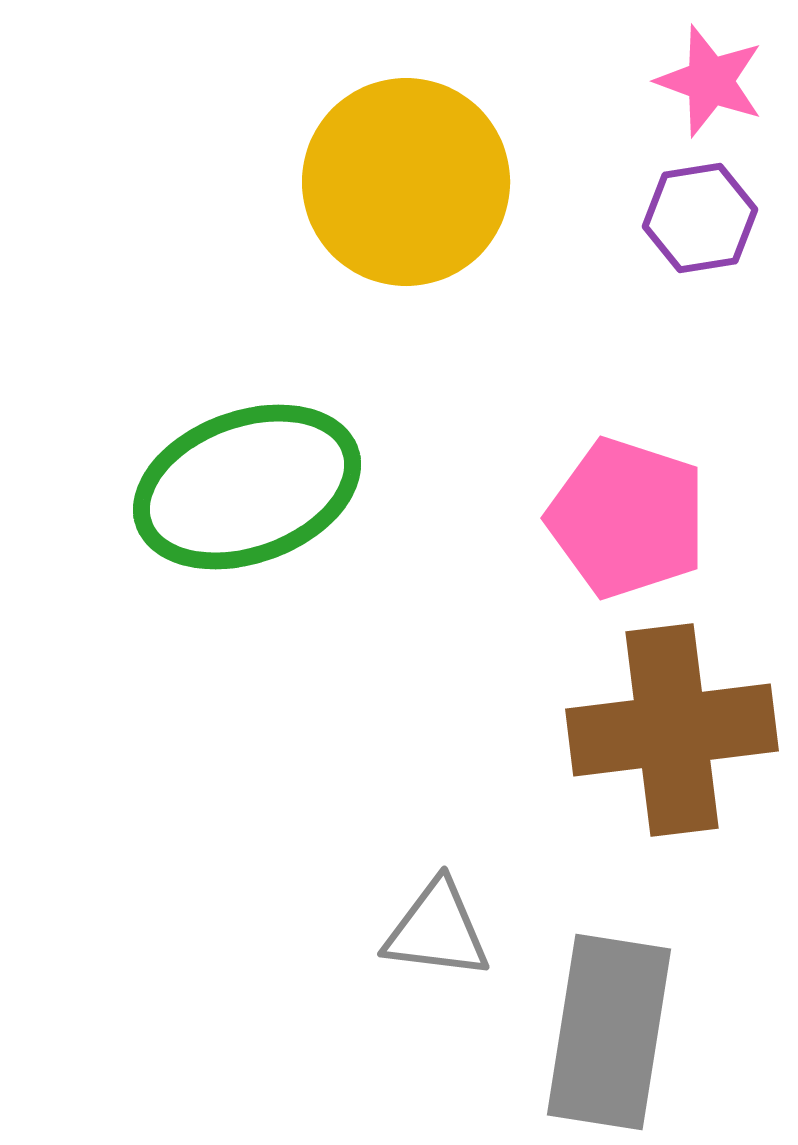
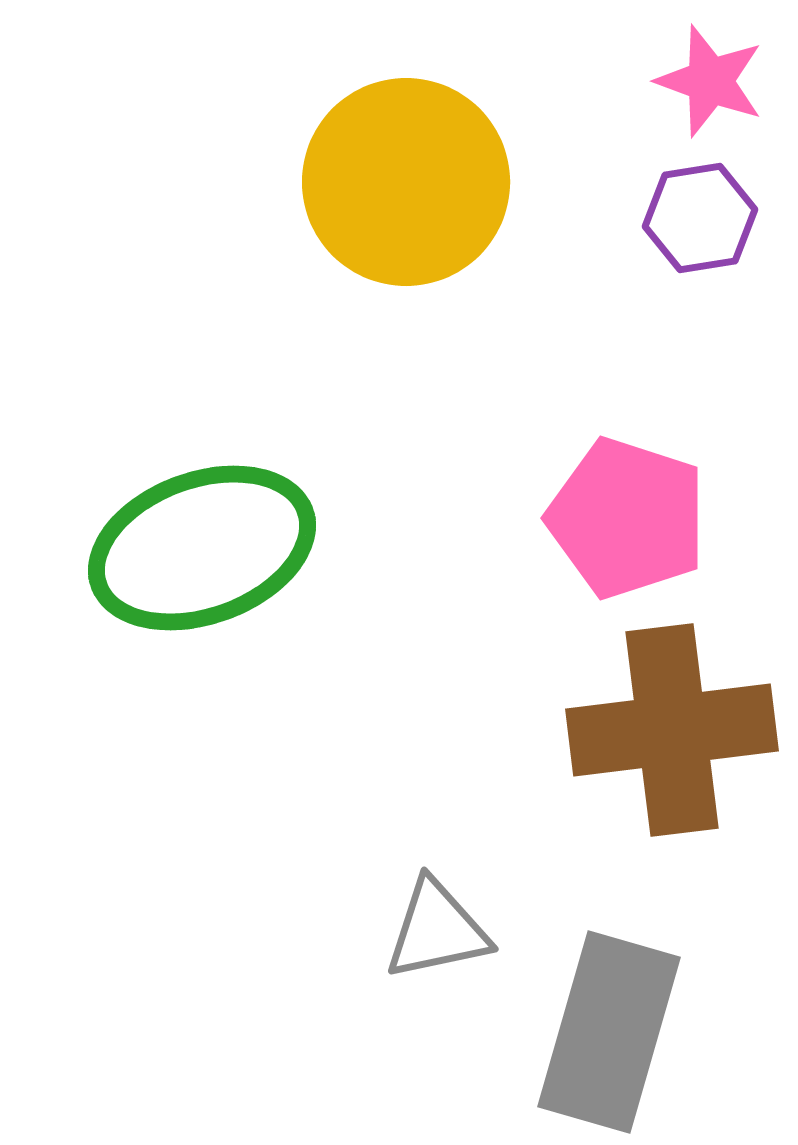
green ellipse: moved 45 px left, 61 px down
gray triangle: rotated 19 degrees counterclockwise
gray rectangle: rotated 7 degrees clockwise
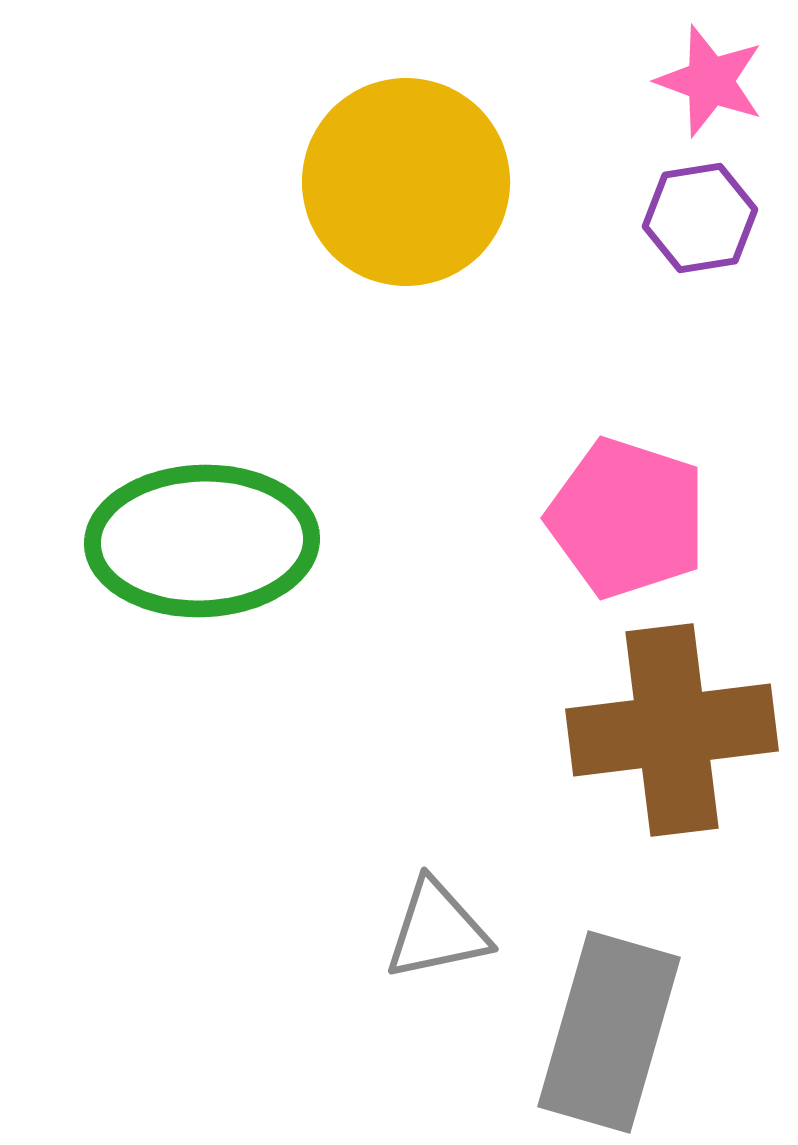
green ellipse: moved 7 px up; rotated 18 degrees clockwise
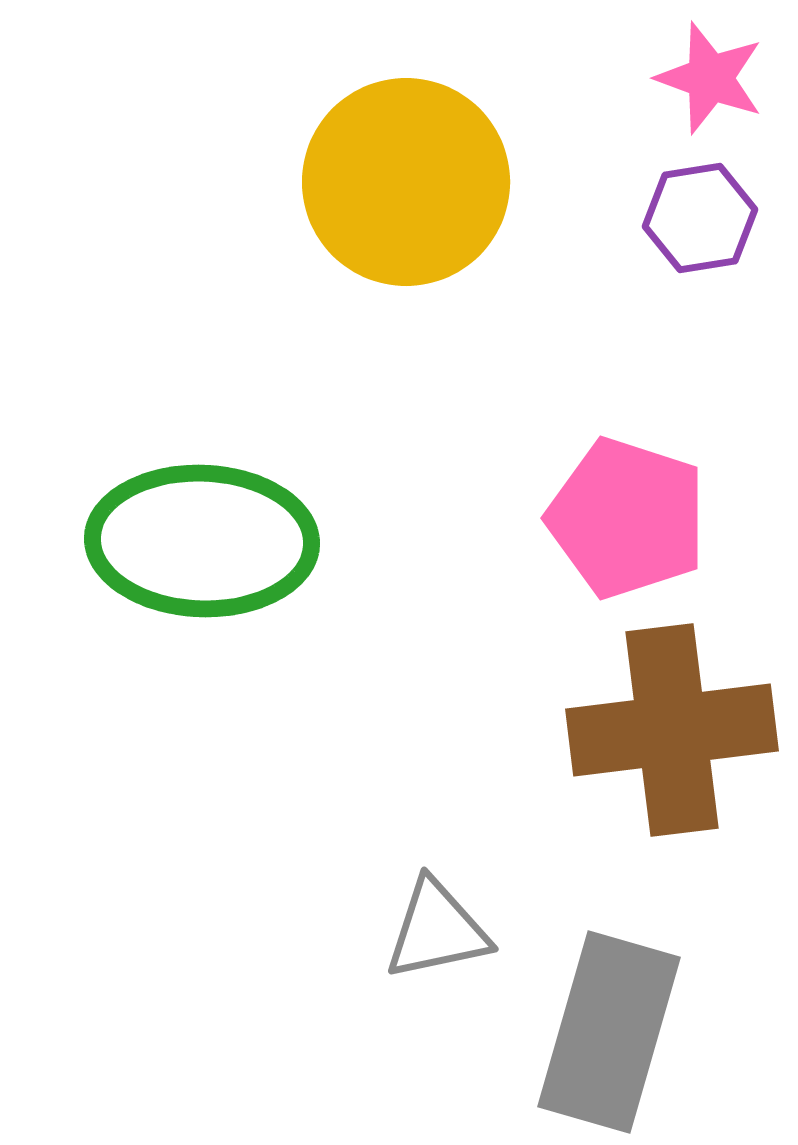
pink star: moved 3 px up
green ellipse: rotated 4 degrees clockwise
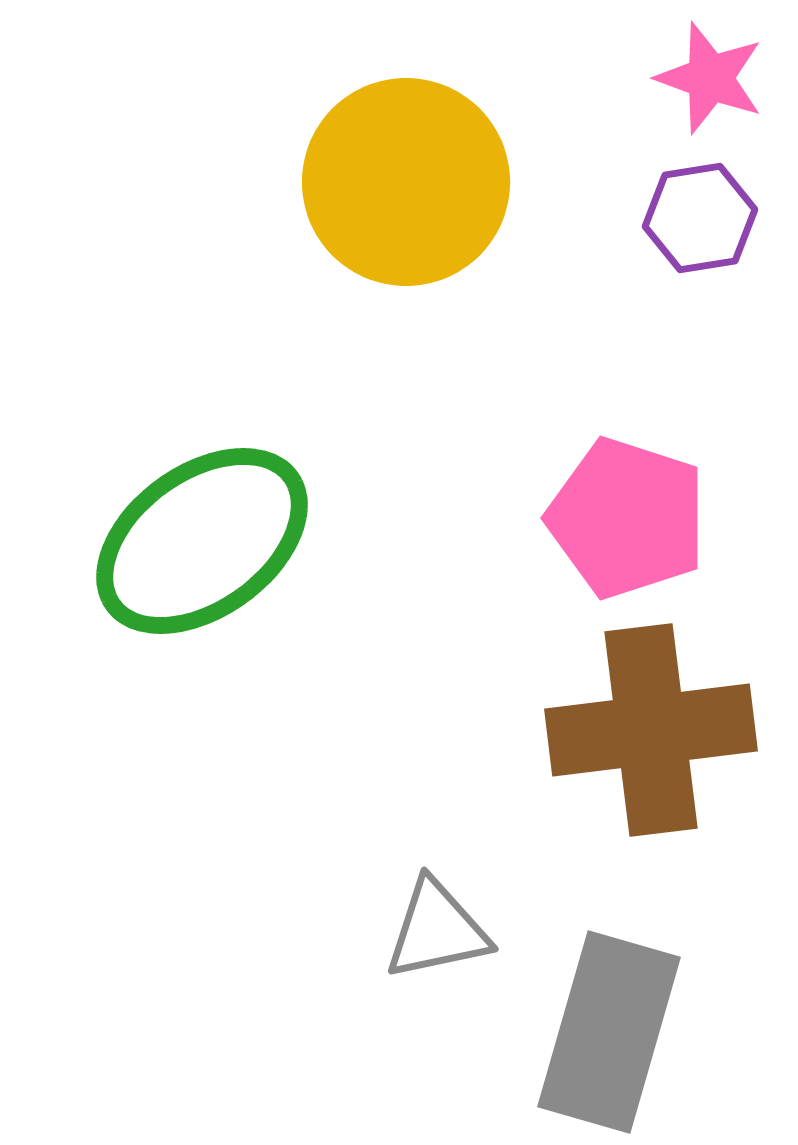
green ellipse: rotated 38 degrees counterclockwise
brown cross: moved 21 px left
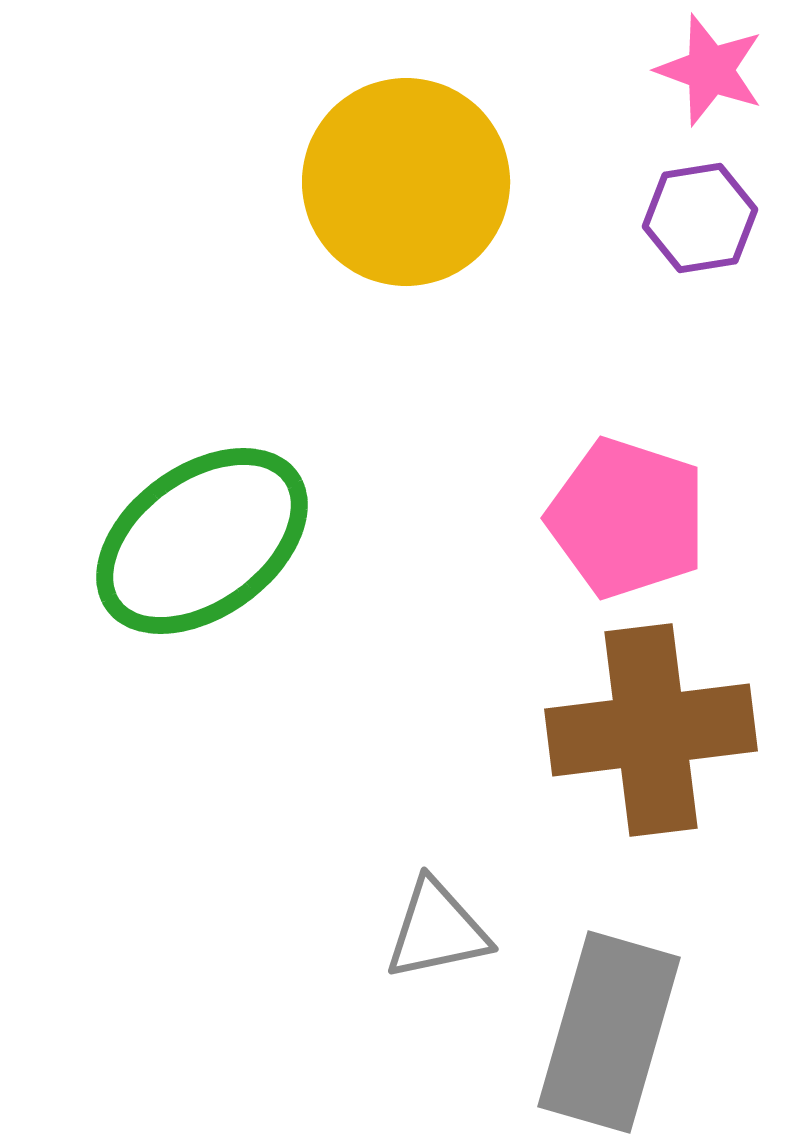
pink star: moved 8 px up
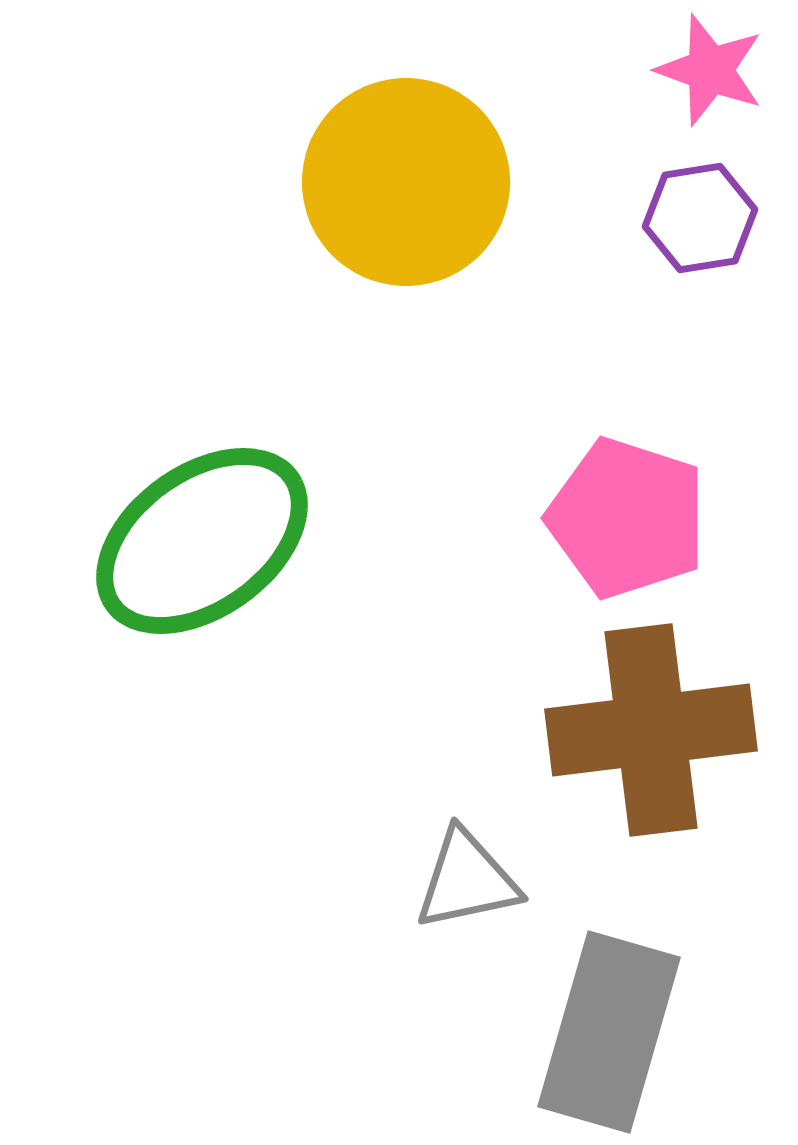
gray triangle: moved 30 px right, 50 px up
